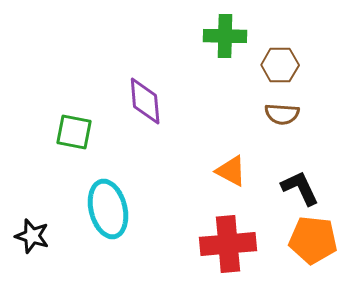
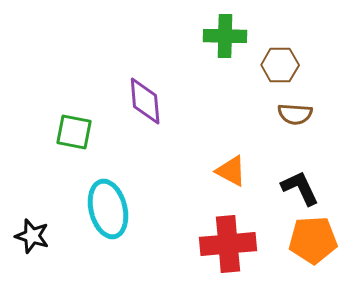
brown semicircle: moved 13 px right
orange pentagon: rotated 9 degrees counterclockwise
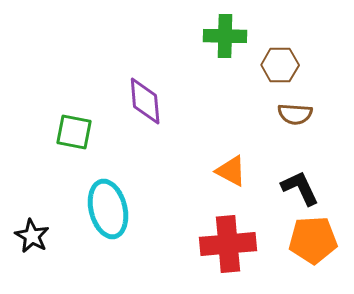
black star: rotated 12 degrees clockwise
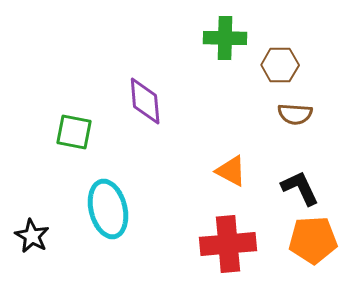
green cross: moved 2 px down
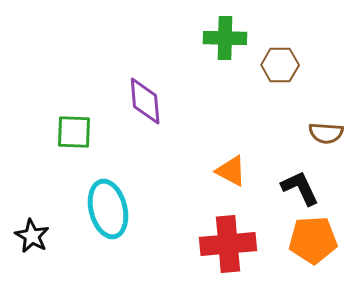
brown semicircle: moved 31 px right, 19 px down
green square: rotated 9 degrees counterclockwise
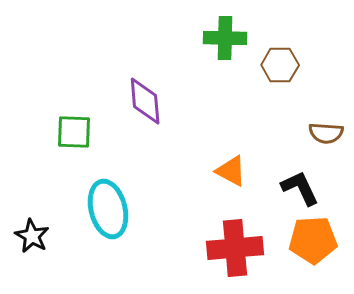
red cross: moved 7 px right, 4 px down
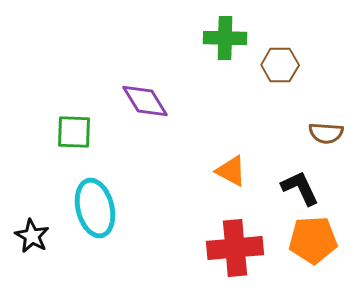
purple diamond: rotated 27 degrees counterclockwise
cyan ellipse: moved 13 px left, 1 px up
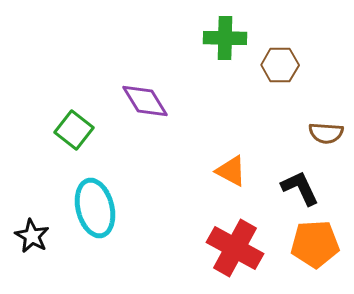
green square: moved 2 px up; rotated 36 degrees clockwise
orange pentagon: moved 2 px right, 4 px down
red cross: rotated 34 degrees clockwise
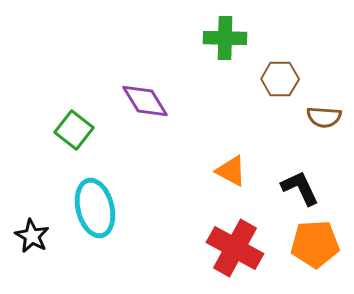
brown hexagon: moved 14 px down
brown semicircle: moved 2 px left, 16 px up
